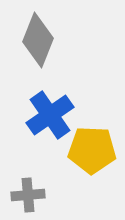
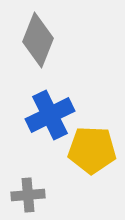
blue cross: rotated 9 degrees clockwise
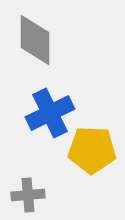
gray diamond: moved 3 px left; rotated 22 degrees counterclockwise
blue cross: moved 2 px up
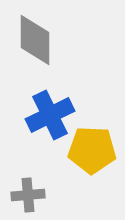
blue cross: moved 2 px down
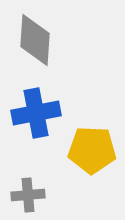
gray diamond: rotated 4 degrees clockwise
blue cross: moved 14 px left, 2 px up; rotated 15 degrees clockwise
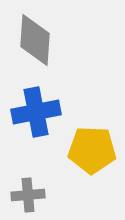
blue cross: moved 1 px up
